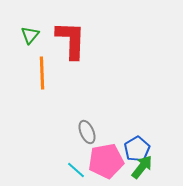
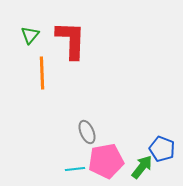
blue pentagon: moved 25 px right; rotated 20 degrees counterclockwise
cyan line: moved 1 px left, 1 px up; rotated 48 degrees counterclockwise
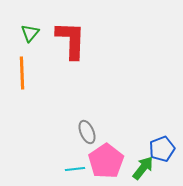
green triangle: moved 2 px up
orange line: moved 20 px left
blue pentagon: rotated 30 degrees clockwise
pink pentagon: rotated 24 degrees counterclockwise
green arrow: moved 1 px right, 1 px down
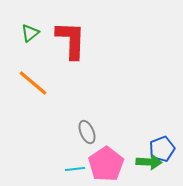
green triangle: rotated 12 degrees clockwise
orange line: moved 11 px right, 10 px down; rotated 48 degrees counterclockwise
pink pentagon: moved 3 px down
green arrow: moved 6 px right, 6 px up; rotated 55 degrees clockwise
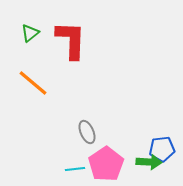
blue pentagon: rotated 15 degrees clockwise
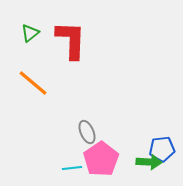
pink pentagon: moved 5 px left, 5 px up
cyan line: moved 3 px left, 1 px up
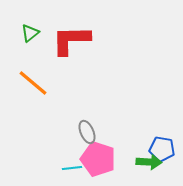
red L-shape: rotated 93 degrees counterclockwise
blue pentagon: rotated 15 degrees clockwise
pink pentagon: moved 3 px left; rotated 20 degrees counterclockwise
